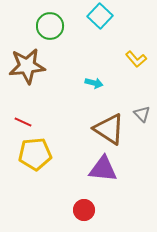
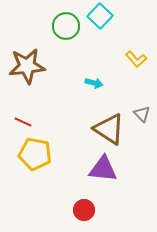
green circle: moved 16 px right
yellow pentagon: rotated 16 degrees clockwise
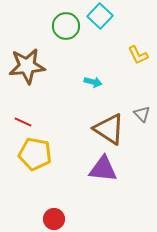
yellow L-shape: moved 2 px right, 4 px up; rotated 15 degrees clockwise
cyan arrow: moved 1 px left, 1 px up
red circle: moved 30 px left, 9 px down
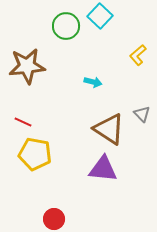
yellow L-shape: rotated 75 degrees clockwise
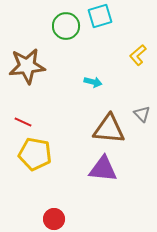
cyan square: rotated 30 degrees clockwise
brown triangle: rotated 28 degrees counterclockwise
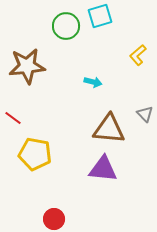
gray triangle: moved 3 px right
red line: moved 10 px left, 4 px up; rotated 12 degrees clockwise
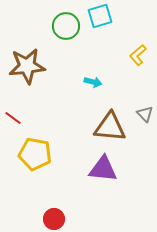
brown triangle: moved 1 px right, 2 px up
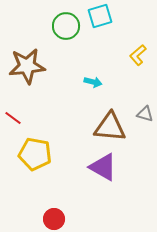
gray triangle: rotated 30 degrees counterclockwise
purple triangle: moved 2 px up; rotated 24 degrees clockwise
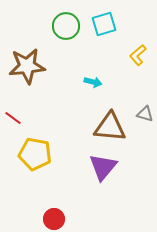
cyan square: moved 4 px right, 8 px down
purple triangle: rotated 40 degrees clockwise
